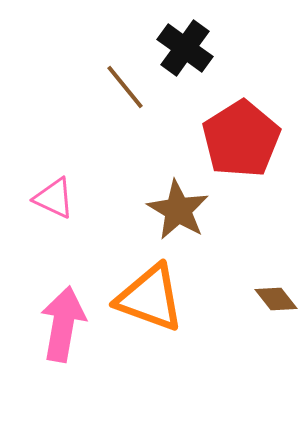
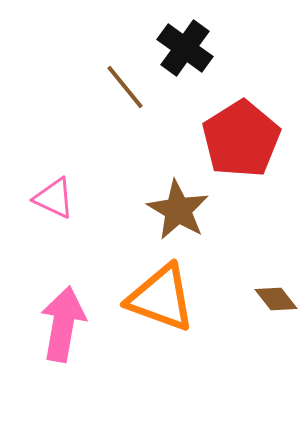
orange triangle: moved 11 px right
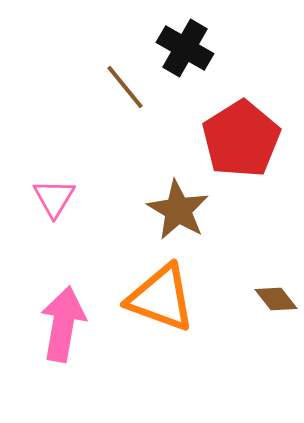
black cross: rotated 6 degrees counterclockwise
pink triangle: rotated 36 degrees clockwise
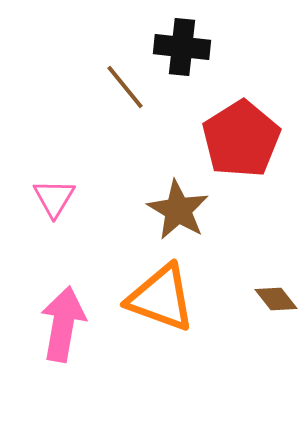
black cross: moved 3 px left, 1 px up; rotated 24 degrees counterclockwise
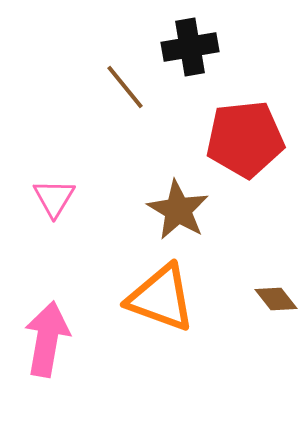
black cross: moved 8 px right; rotated 16 degrees counterclockwise
red pentagon: moved 4 px right; rotated 26 degrees clockwise
pink arrow: moved 16 px left, 15 px down
